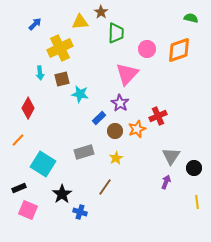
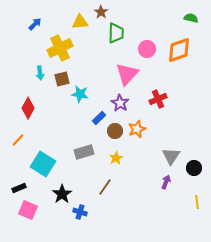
red cross: moved 17 px up
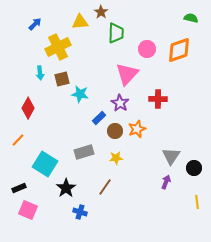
yellow cross: moved 2 px left, 1 px up
red cross: rotated 24 degrees clockwise
yellow star: rotated 24 degrees clockwise
cyan square: moved 2 px right
black star: moved 4 px right, 6 px up
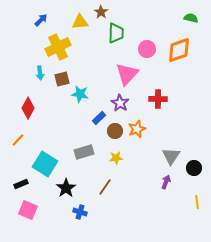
blue arrow: moved 6 px right, 4 px up
black rectangle: moved 2 px right, 4 px up
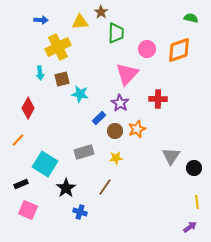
blue arrow: rotated 48 degrees clockwise
purple arrow: moved 24 px right, 45 px down; rotated 32 degrees clockwise
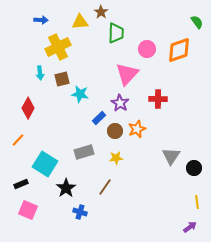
green semicircle: moved 6 px right, 4 px down; rotated 40 degrees clockwise
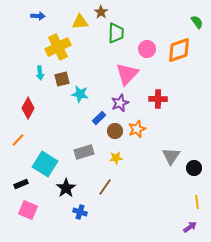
blue arrow: moved 3 px left, 4 px up
purple star: rotated 18 degrees clockwise
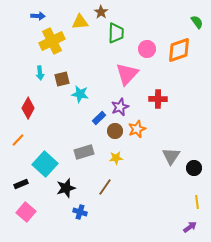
yellow cross: moved 6 px left, 6 px up
purple star: moved 4 px down
cyan square: rotated 10 degrees clockwise
black star: rotated 18 degrees clockwise
pink square: moved 2 px left, 2 px down; rotated 18 degrees clockwise
